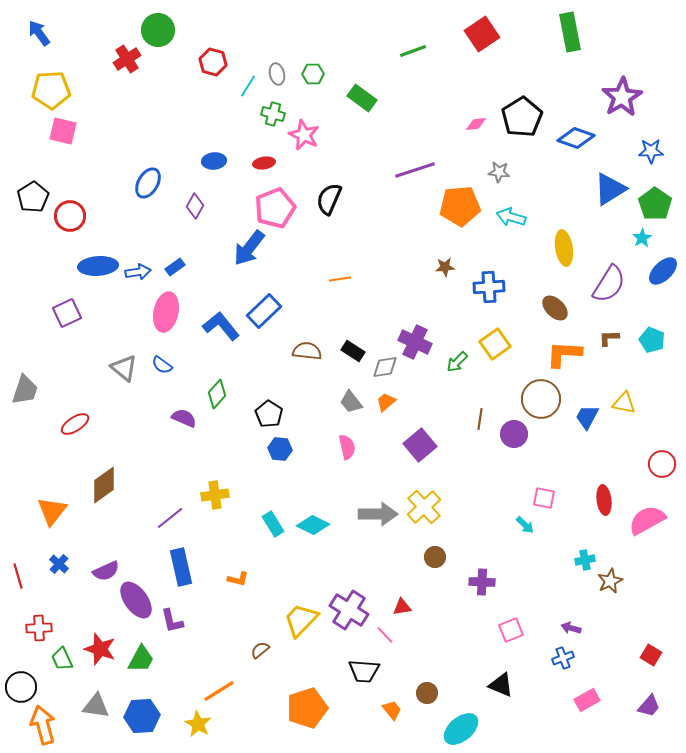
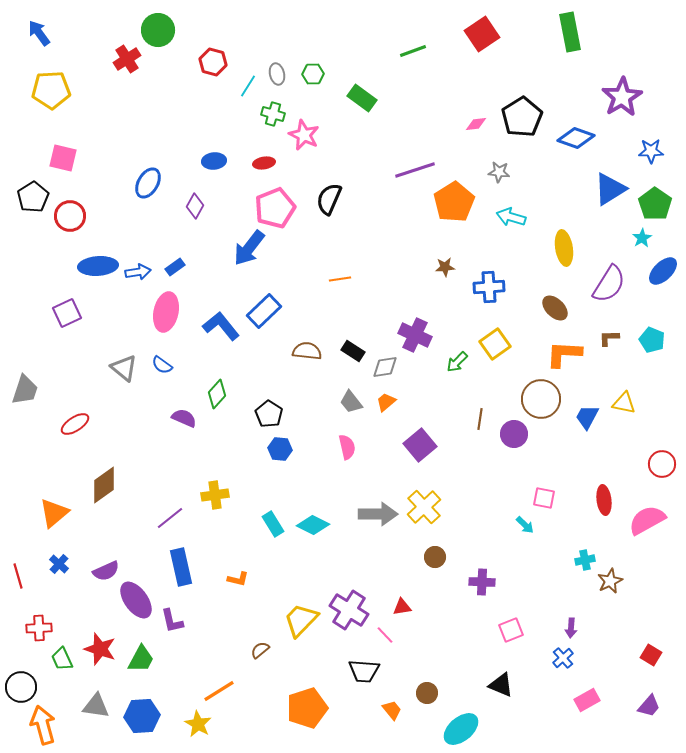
pink square at (63, 131): moved 27 px down
orange pentagon at (460, 206): moved 6 px left, 4 px up; rotated 27 degrees counterclockwise
purple cross at (415, 342): moved 7 px up
orange triangle at (52, 511): moved 2 px right, 2 px down; rotated 12 degrees clockwise
purple arrow at (571, 628): rotated 102 degrees counterclockwise
blue cross at (563, 658): rotated 20 degrees counterclockwise
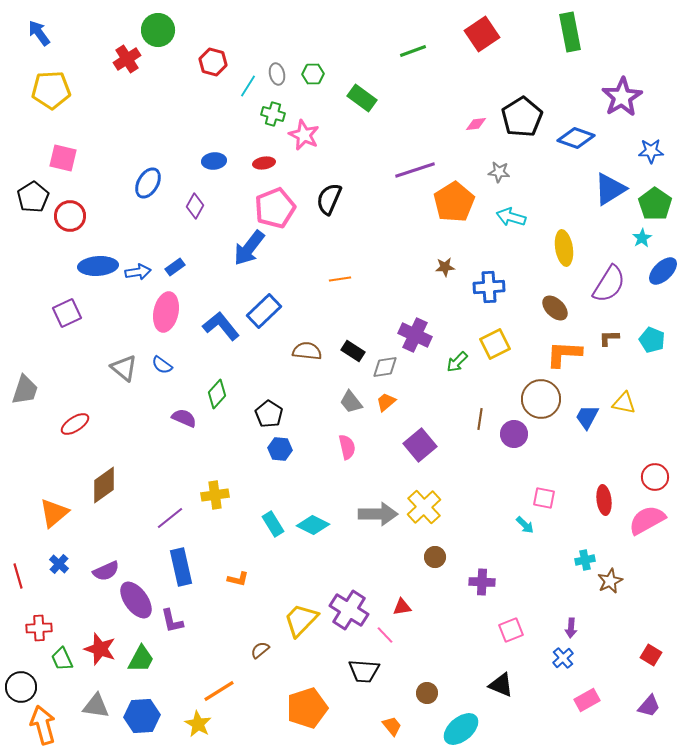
yellow square at (495, 344): rotated 8 degrees clockwise
red circle at (662, 464): moved 7 px left, 13 px down
orange trapezoid at (392, 710): moved 16 px down
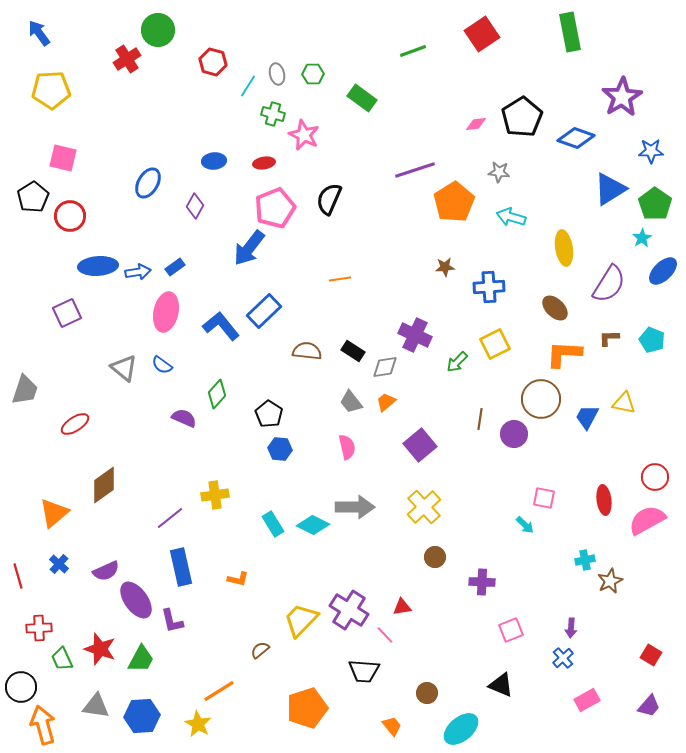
gray arrow at (378, 514): moved 23 px left, 7 px up
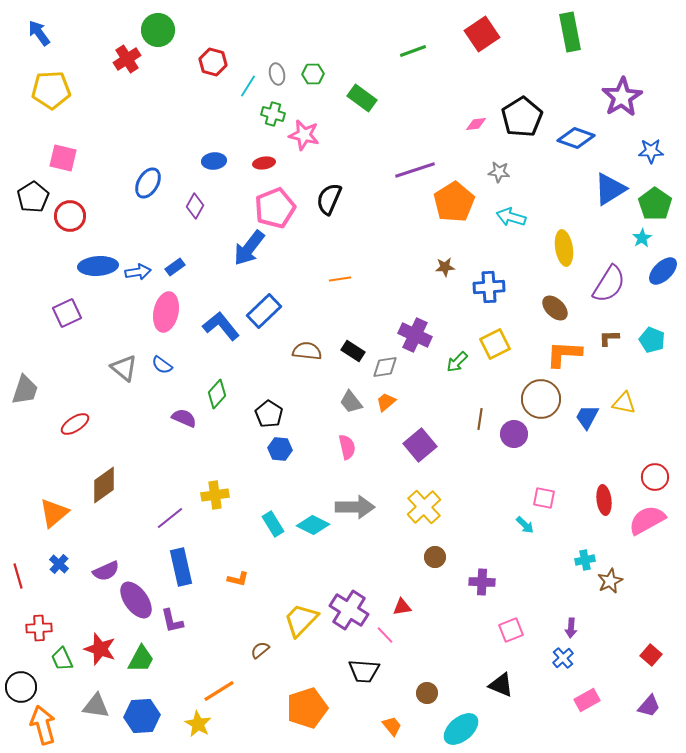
pink star at (304, 135): rotated 12 degrees counterclockwise
red square at (651, 655): rotated 10 degrees clockwise
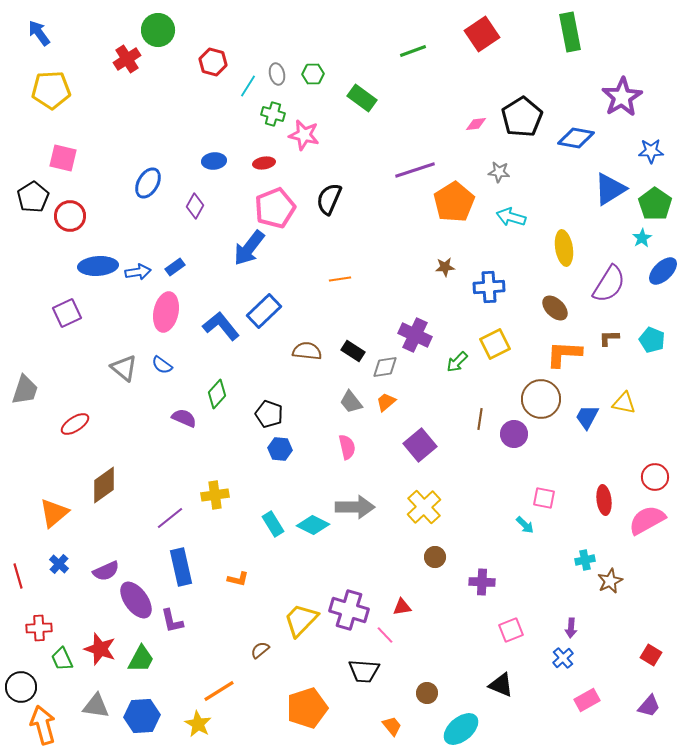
blue diamond at (576, 138): rotated 9 degrees counterclockwise
black pentagon at (269, 414): rotated 12 degrees counterclockwise
purple cross at (349, 610): rotated 15 degrees counterclockwise
red square at (651, 655): rotated 10 degrees counterclockwise
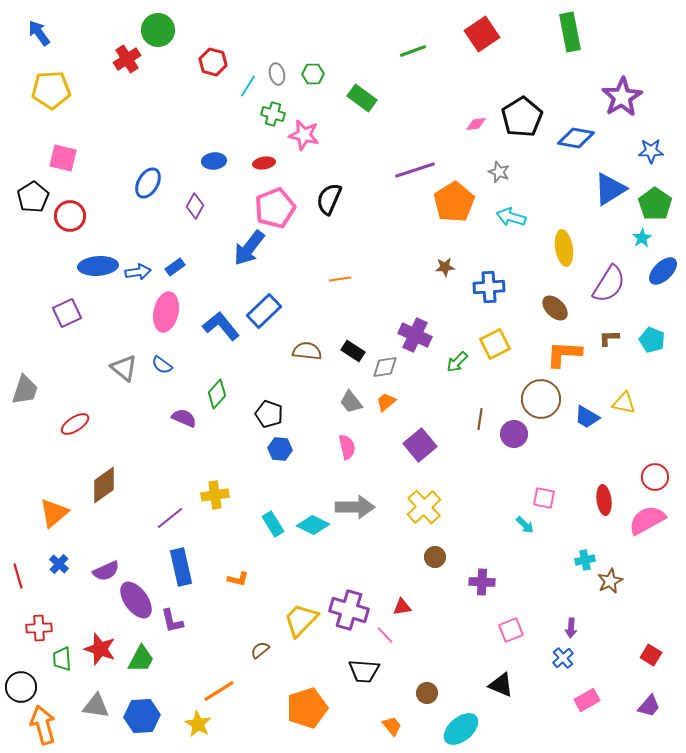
gray star at (499, 172): rotated 15 degrees clockwise
blue trapezoid at (587, 417): rotated 88 degrees counterclockwise
green trapezoid at (62, 659): rotated 20 degrees clockwise
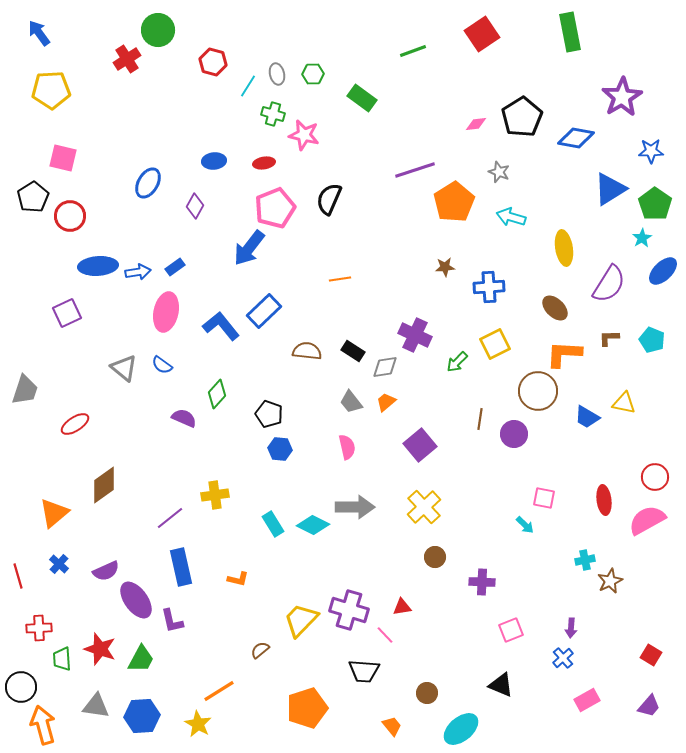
brown circle at (541, 399): moved 3 px left, 8 px up
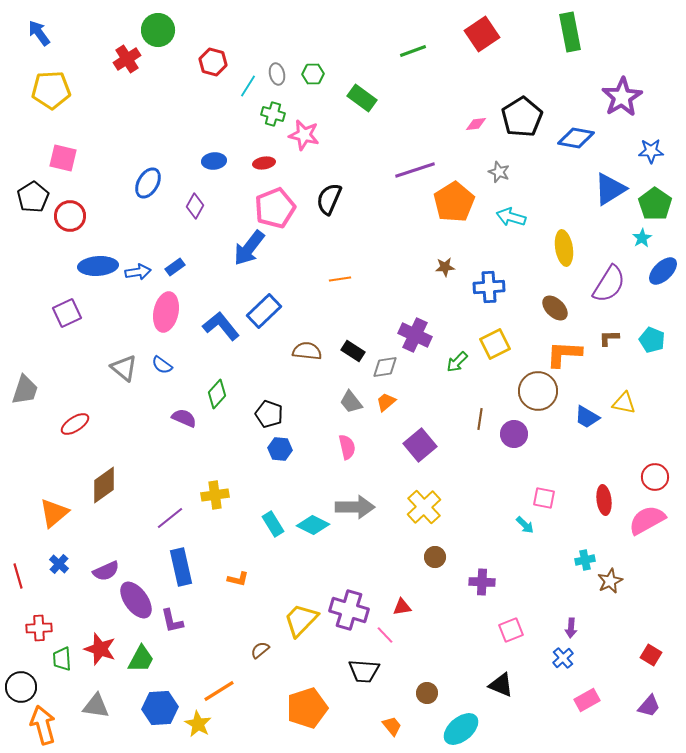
blue hexagon at (142, 716): moved 18 px right, 8 px up
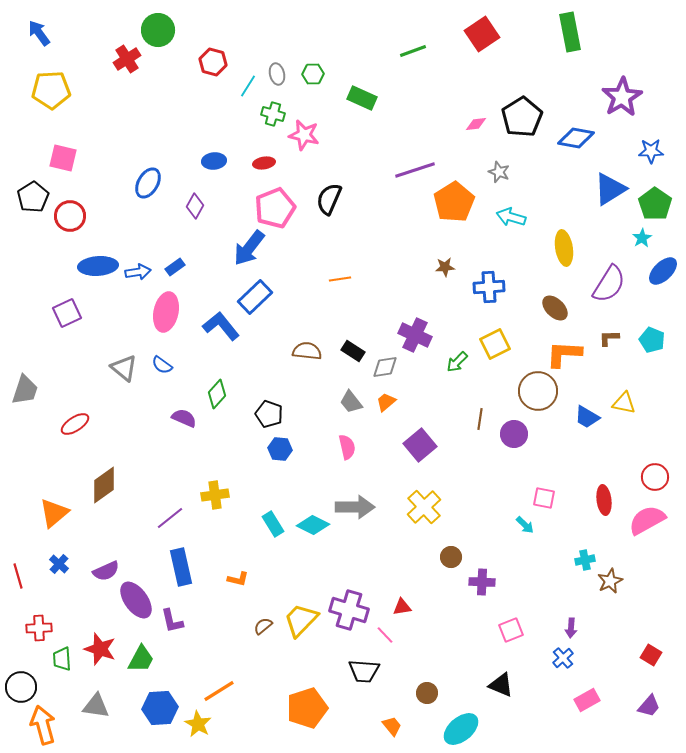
green rectangle at (362, 98): rotated 12 degrees counterclockwise
blue rectangle at (264, 311): moved 9 px left, 14 px up
brown circle at (435, 557): moved 16 px right
brown semicircle at (260, 650): moved 3 px right, 24 px up
